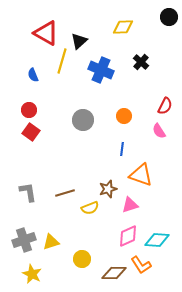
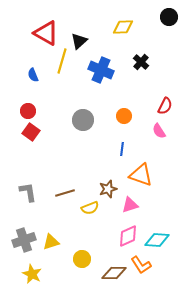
red circle: moved 1 px left, 1 px down
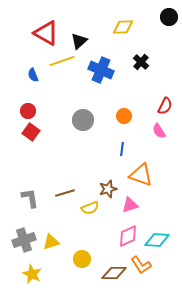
yellow line: rotated 55 degrees clockwise
gray L-shape: moved 2 px right, 6 px down
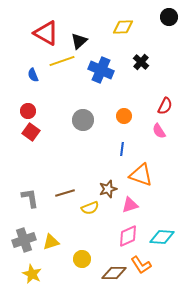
cyan diamond: moved 5 px right, 3 px up
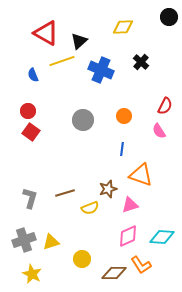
gray L-shape: rotated 25 degrees clockwise
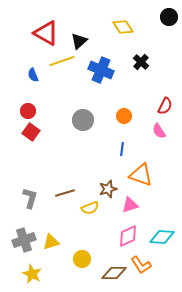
yellow diamond: rotated 60 degrees clockwise
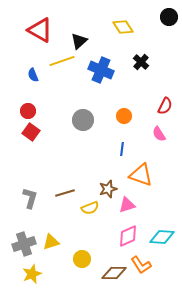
red triangle: moved 6 px left, 3 px up
pink semicircle: moved 3 px down
pink triangle: moved 3 px left
gray cross: moved 4 px down
yellow star: rotated 24 degrees clockwise
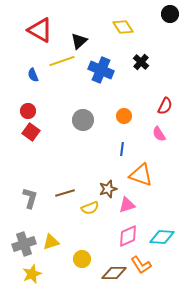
black circle: moved 1 px right, 3 px up
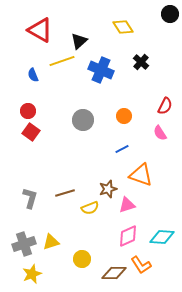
pink semicircle: moved 1 px right, 1 px up
blue line: rotated 56 degrees clockwise
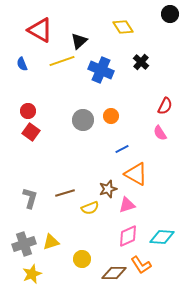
blue semicircle: moved 11 px left, 11 px up
orange circle: moved 13 px left
orange triangle: moved 5 px left, 1 px up; rotated 10 degrees clockwise
